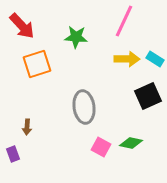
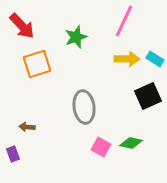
green star: rotated 25 degrees counterclockwise
brown arrow: rotated 91 degrees clockwise
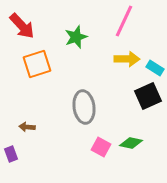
cyan rectangle: moved 9 px down
purple rectangle: moved 2 px left
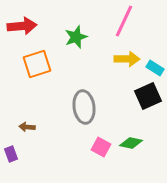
red arrow: rotated 52 degrees counterclockwise
